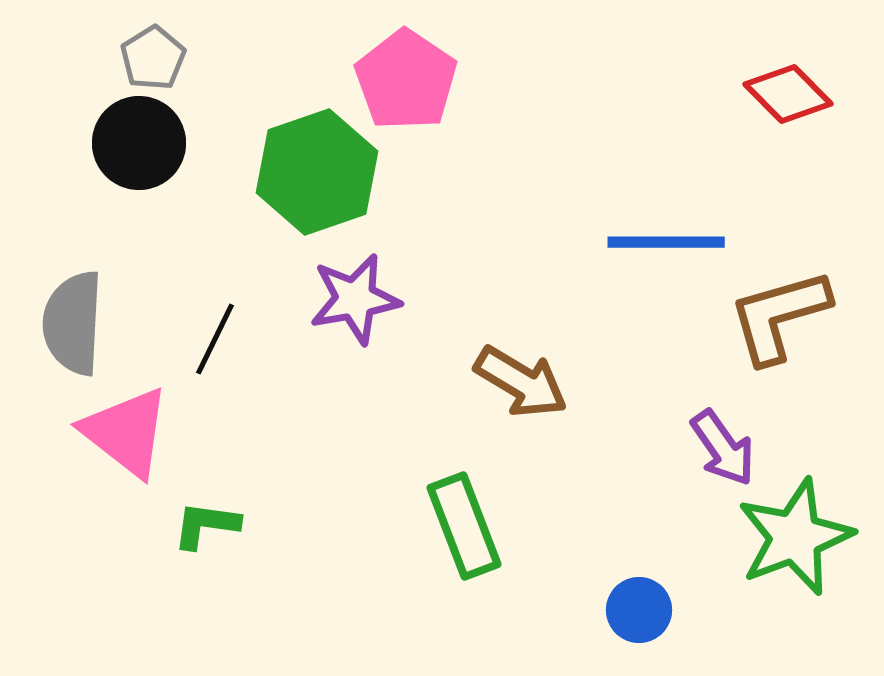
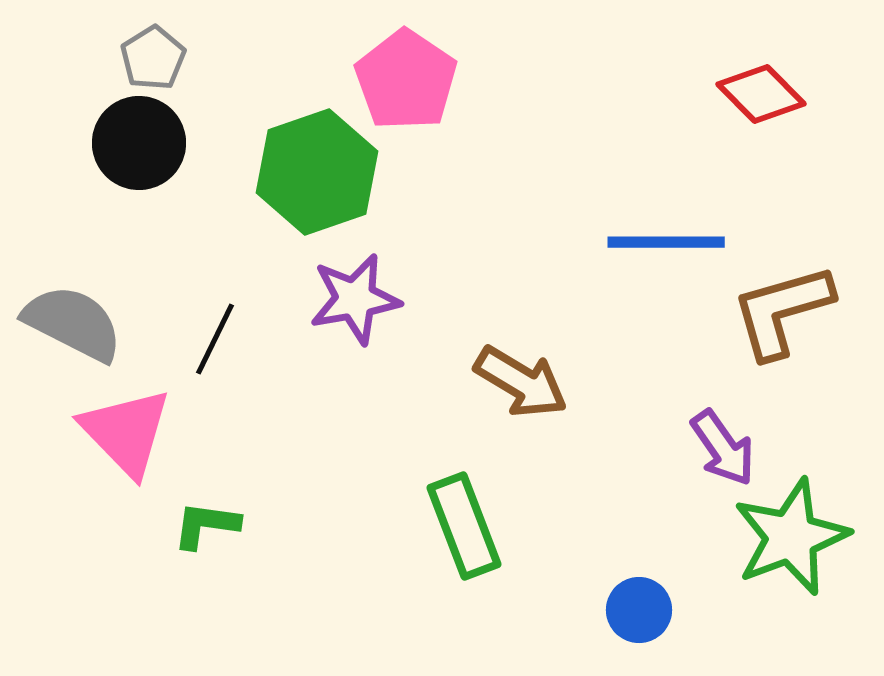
red diamond: moved 27 px left
brown L-shape: moved 3 px right, 5 px up
gray semicircle: rotated 114 degrees clockwise
pink triangle: rotated 8 degrees clockwise
green star: moved 4 px left
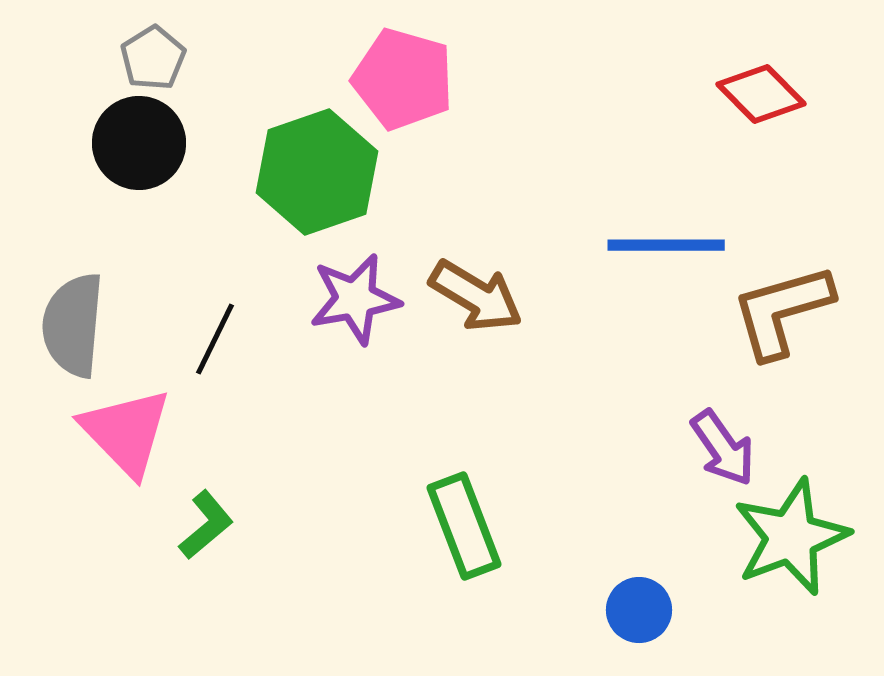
pink pentagon: moved 3 px left, 1 px up; rotated 18 degrees counterclockwise
blue line: moved 3 px down
gray semicircle: moved 2 px down; rotated 112 degrees counterclockwise
brown arrow: moved 45 px left, 86 px up
green L-shape: rotated 132 degrees clockwise
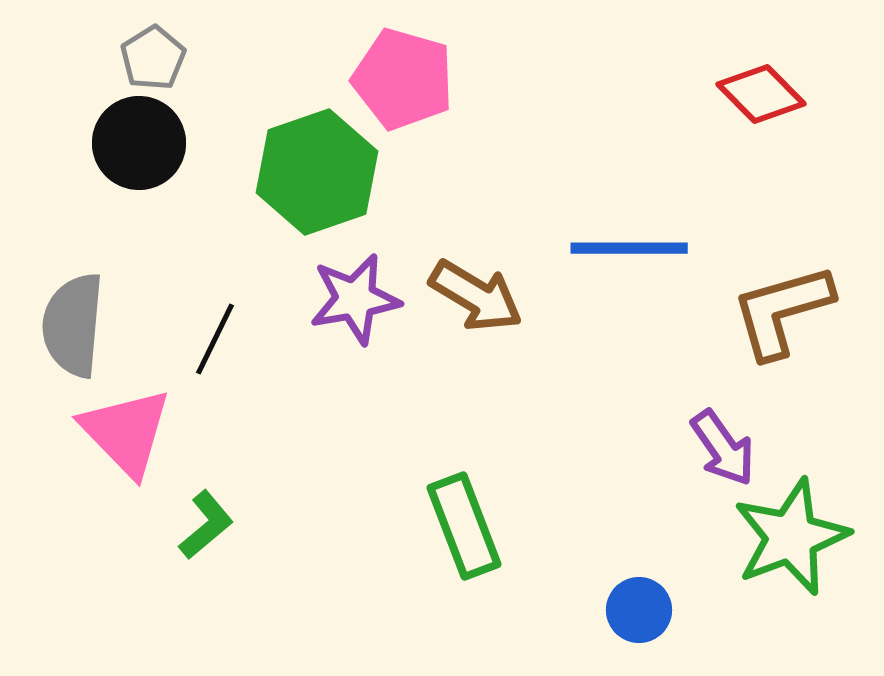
blue line: moved 37 px left, 3 px down
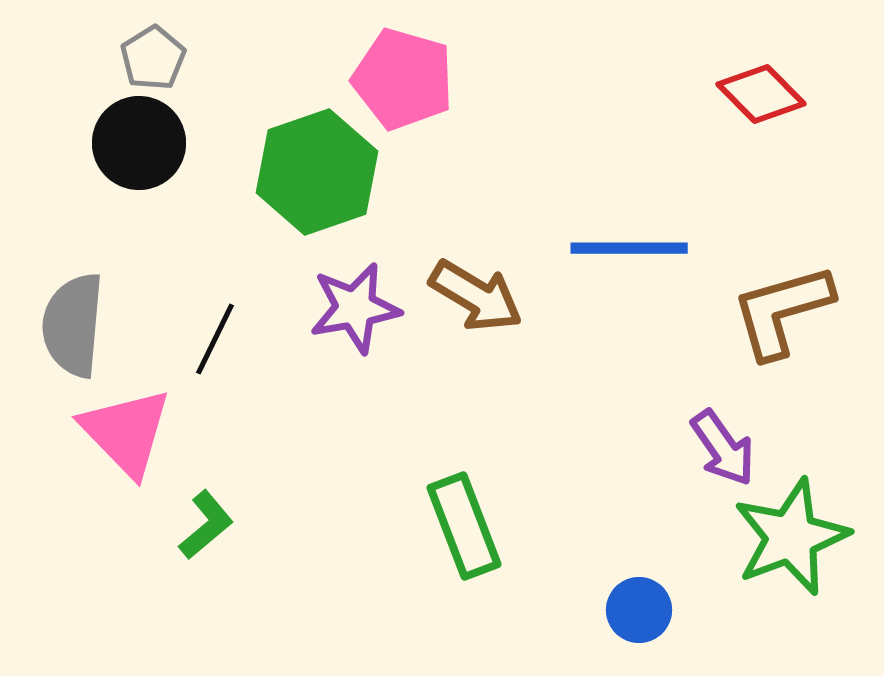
purple star: moved 9 px down
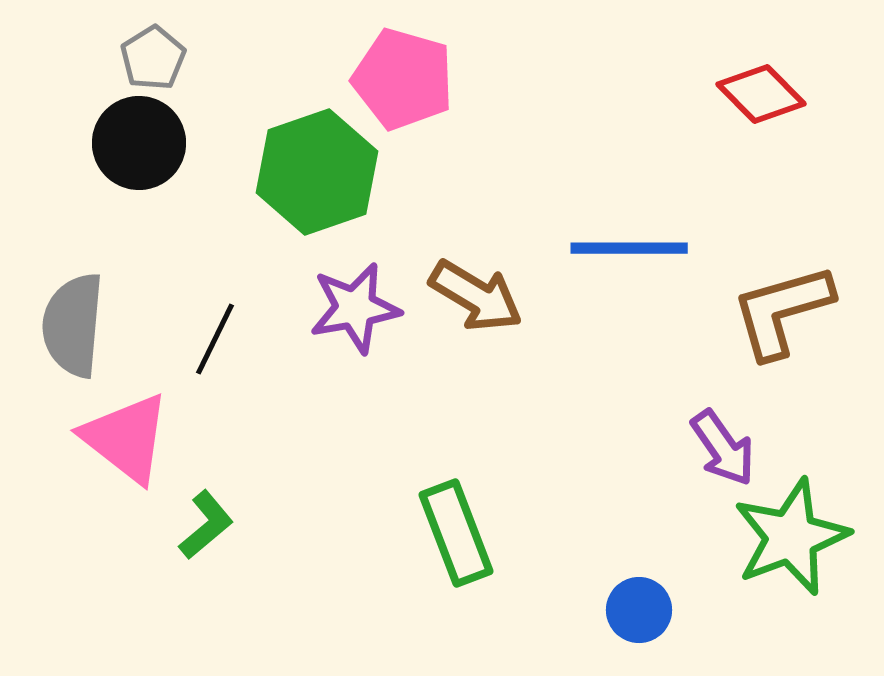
pink triangle: moved 6 px down; rotated 8 degrees counterclockwise
green rectangle: moved 8 px left, 7 px down
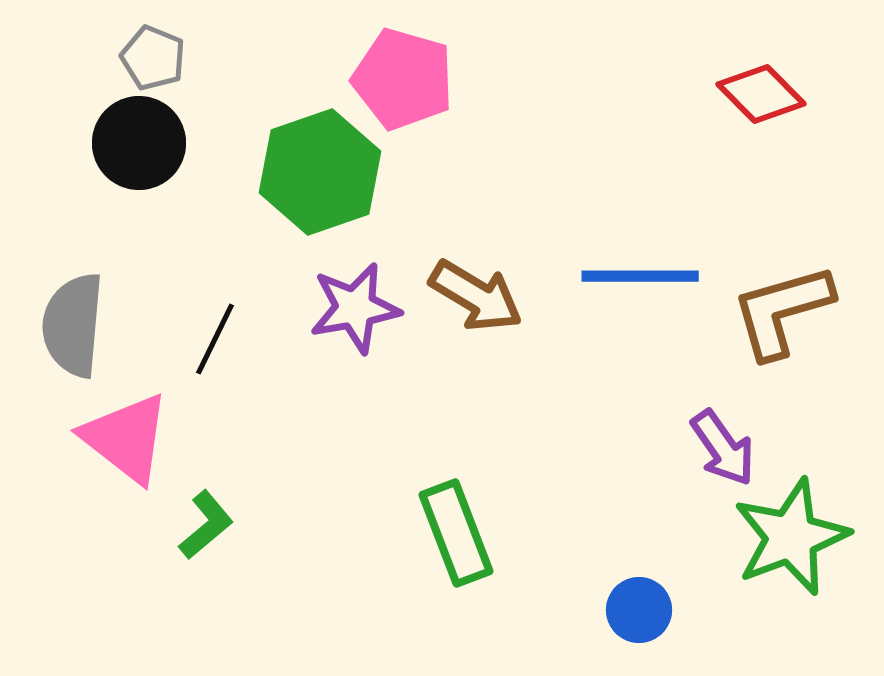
gray pentagon: rotated 18 degrees counterclockwise
green hexagon: moved 3 px right
blue line: moved 11 px right, 28 px down
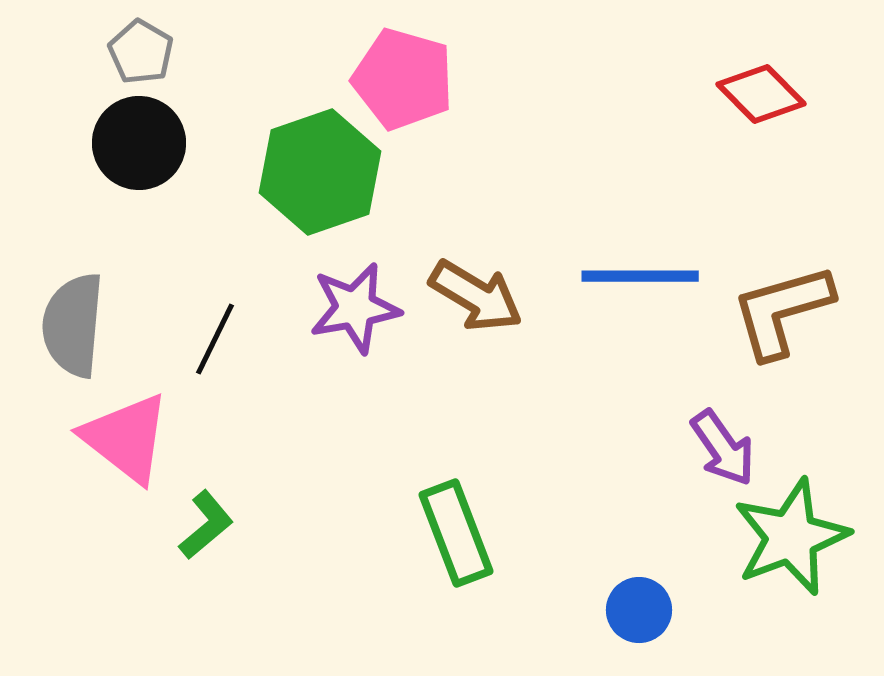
gray pentagon: moved 12 px left, 6 px up; rotated 8 degrees clockwise
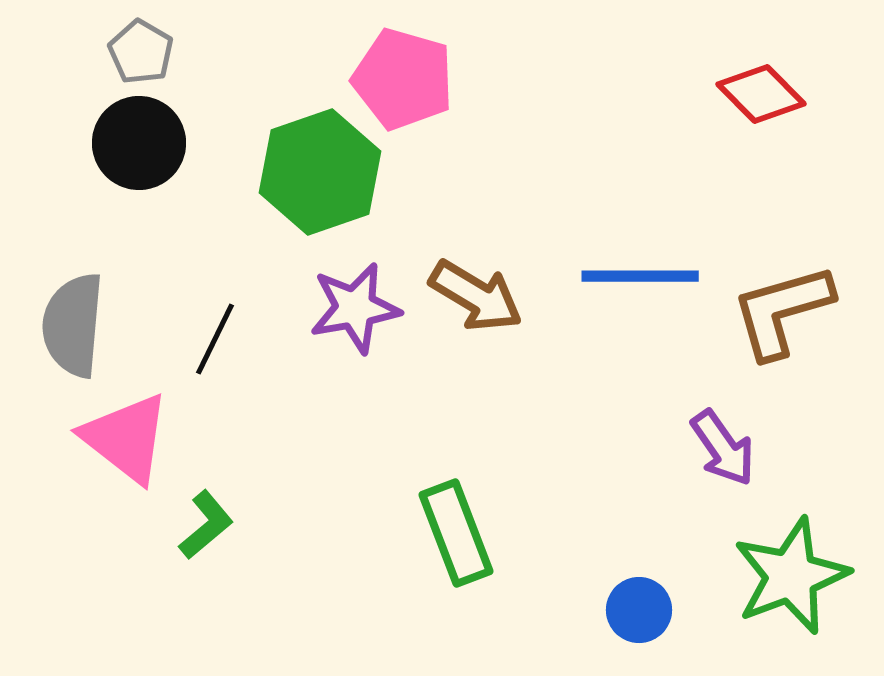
green star: moved 39 px down
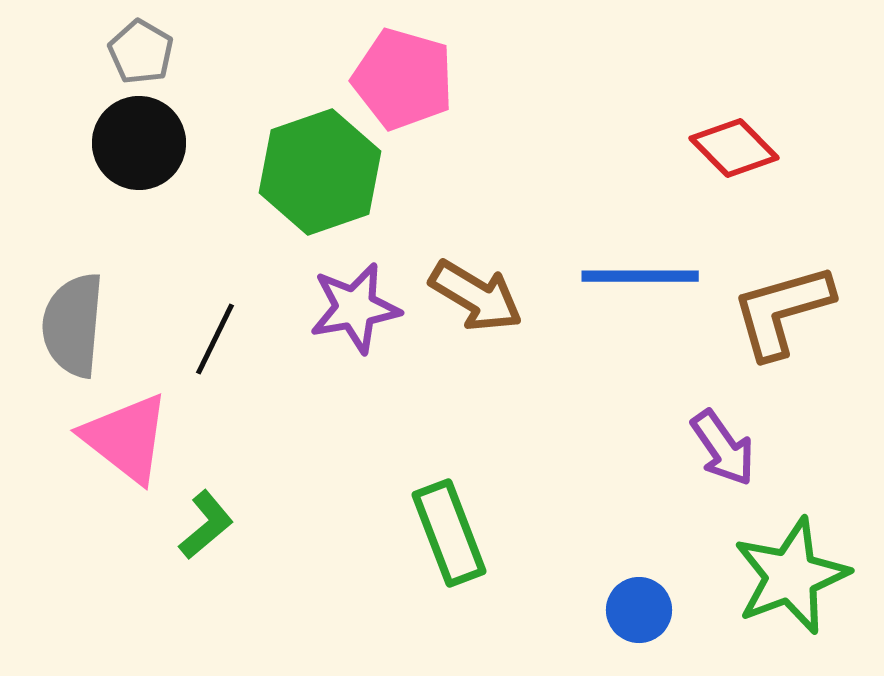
red diamond: moved 27 px left, 54 px down
green rectangle: moved 7 px left
